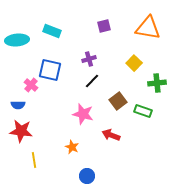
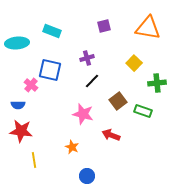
cyan ellipse: moved 3 px down
purple cross: moved 2 px left, 1 px up
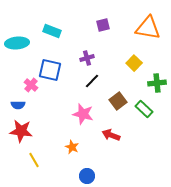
purple square: moved 1 px left, 1 px up
green rectangle: moved 1 px right, 2 px up; rotated 24 degrees clockwise
yellow line: rotated 21 degrees counterclockwise
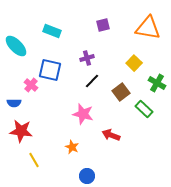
cyan ellipse: moved 1 px left, 3 px down; rotated 50 degrees clockwise
green cross: rotated 36 degrees clockwise
brown square: moved 3 px right, 9 px up
blue semicircle: moved 4 px left, 2 px up
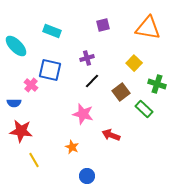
green cross: moved 1 px down; rotated 12 degrees counterclockwise
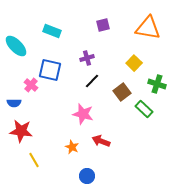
brown square: moved 1 px right
red arrow: moved 10 px left, 6 px down
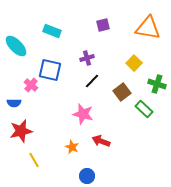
red star: rotated 20 degrees counterclockwise
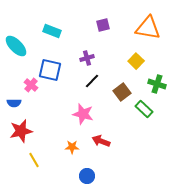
yellow square: moved 2 px right, 2 px up
orange star: rotated 24 degrees counterclockwise
